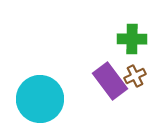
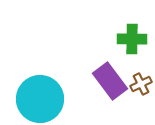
brown cross: moved 6 px right, 8 px down
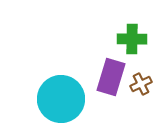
purple rectangle: moved 1 px right, 4 px up; rotated 54 degrees clockwise
cyan circle: moved 21 px right
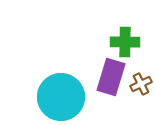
green cross: moved 7 px left, 3 px down
cyan circle: moved 2 px up
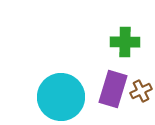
purple rectangle: moved 2 px right, 12 px down
brown cross: moved 7 px down
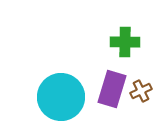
purple rectangle: moved 1 px left
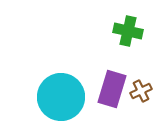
green cross: moved 3 px right, 11 px up; rotated 12 degrees clockwise
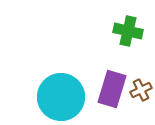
brown cross: moved 1 px up
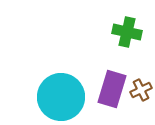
green cross: moved 1 px left, 1 px down
